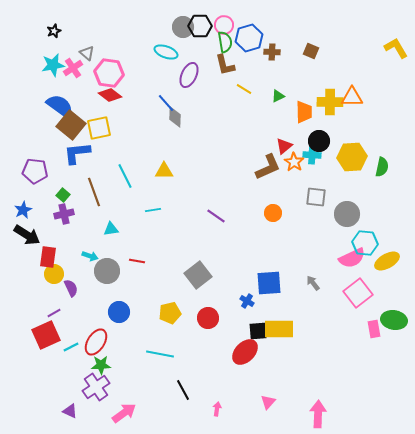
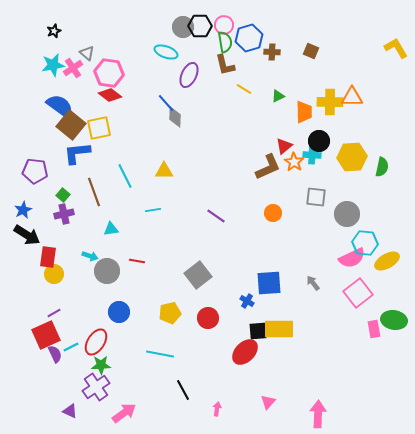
purple semicircle at (71, 288): moved 16 px left, 66 px down
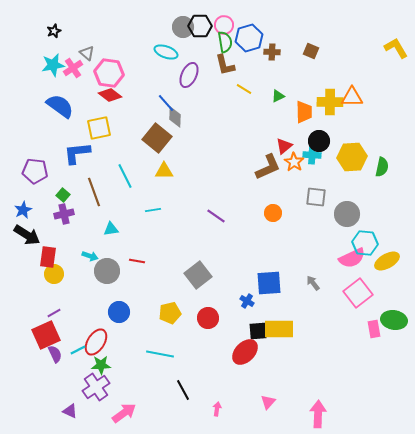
brown square at (71, 125): moved 86 px right, 13 px down
cyan line at (71, 347): moved 7 px right, 3 px down
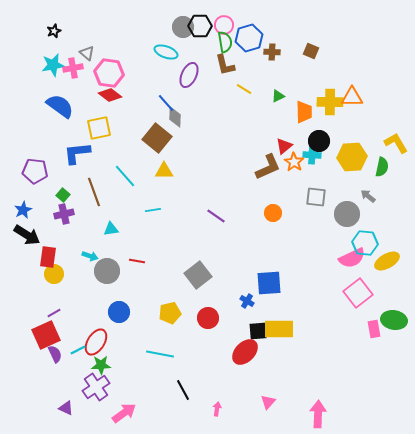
yellow L-shape at (396, 48): moved 95 px down
pink cross at (73, 68): rotated 24 degrees clockwise
cyan line at (125, 176): rotated 15 degrees counterclockwise
gray arrow at (313, 283): moved 55 px right, 87 px up; rotated 14 degrees counterclockwise
purple triangle at (70, 411): moved 4 px left, 3 px up
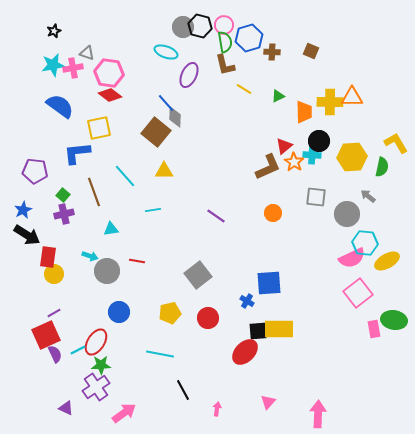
black hexagon at (200, 26): rotated 15 degrees clockwise
gray triangle at (87, 53): rotated 21 degrees counterclockwise
brown square at (157, 138): moved 1 px left, 6 px up
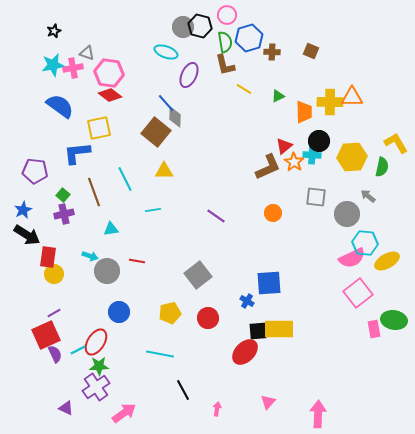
pink circle at (224, 25): moved 3 px right, 10 px up
cyan line at (125, 176): moved 3 px down; rotated 15 degrees clockwise
green star at (101, 365): moved 2 px left, 1 px down
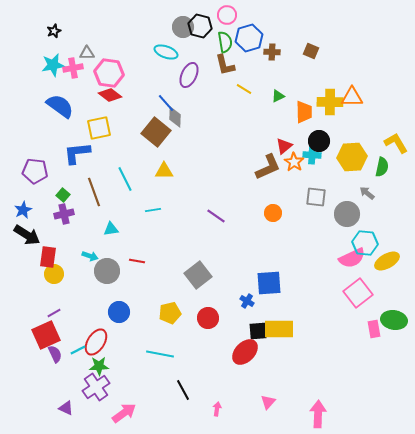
gray triangle at (87, 53): rotated 21 degrees counterclockwise
gray arrow at (368, 196): moved 1 px left, 3 px up
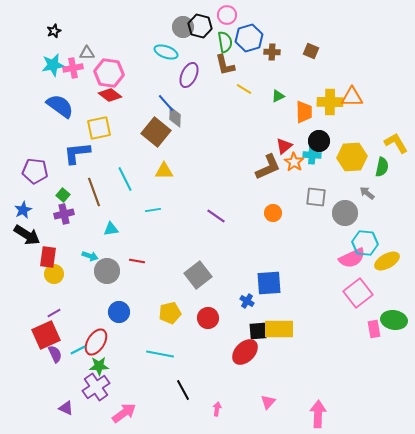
gray circle at (347, 214): moved 2 px left, 1 px up
